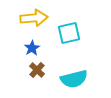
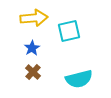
cyan square: moved 2 px up
brown cross: moved 4 px left, 2 px down
cyan semicircle: moved 5 px right
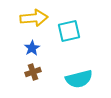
brown cross: rotated 28 degrees clockwise
